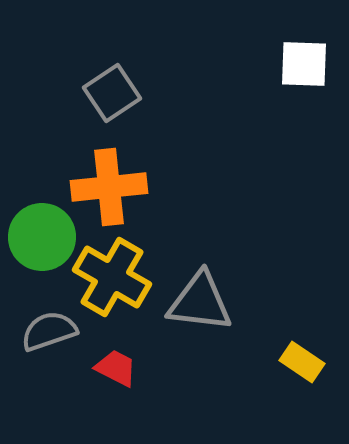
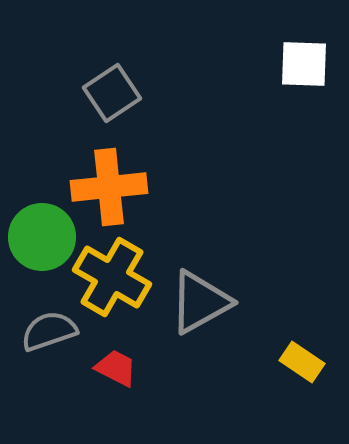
gray triangle: rotated 36 degrees counterclockwise
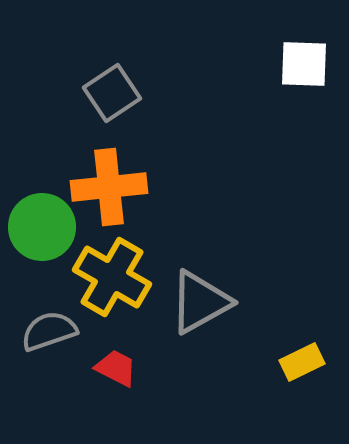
green circle: moved 10 px up
yellow rectangle: rotated 60 degrees counterclockwise
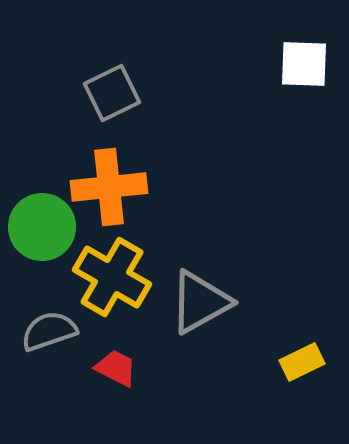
gray square: rotated 8 degrees clockwise
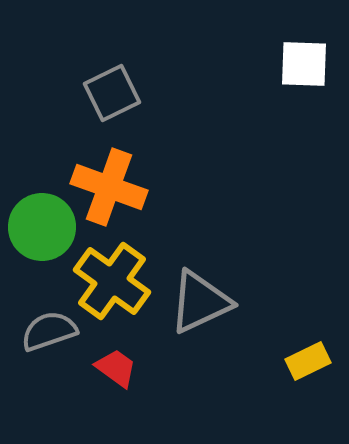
orange cross: rotated 26 degrees clockwise
yellow cross: moved 4 px down; rotated 6 degrees clockwise
gray triangle: rotated 4 degrees clockwise
yellow rectangle: moved 6 px right, 1 px up
red trapezoid: rotated 9 degrees clockwise
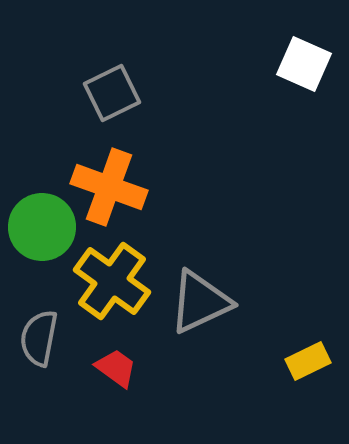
white square: rotated 22 degrees clockwise
gray semicircle: moved 10 px left, 7 px down; rotated 60 degrees counterclockwise
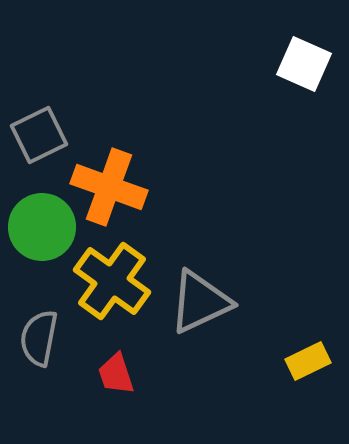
gray square: moved 73 px left, 42 px down
red trapezoid: moved 6 px down; rotated 144 degrees counterclockwise
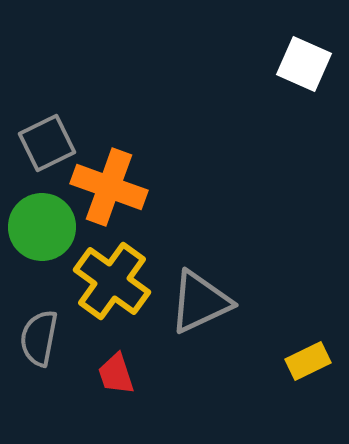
gray square: moved 8 px right, 8 px down
